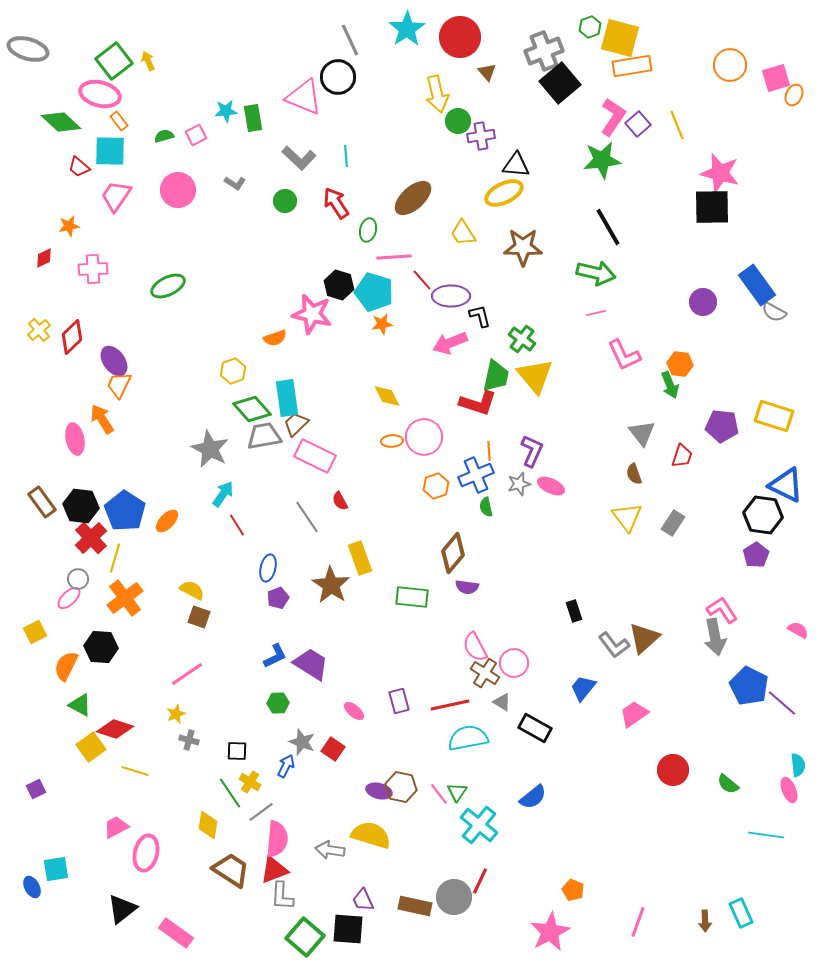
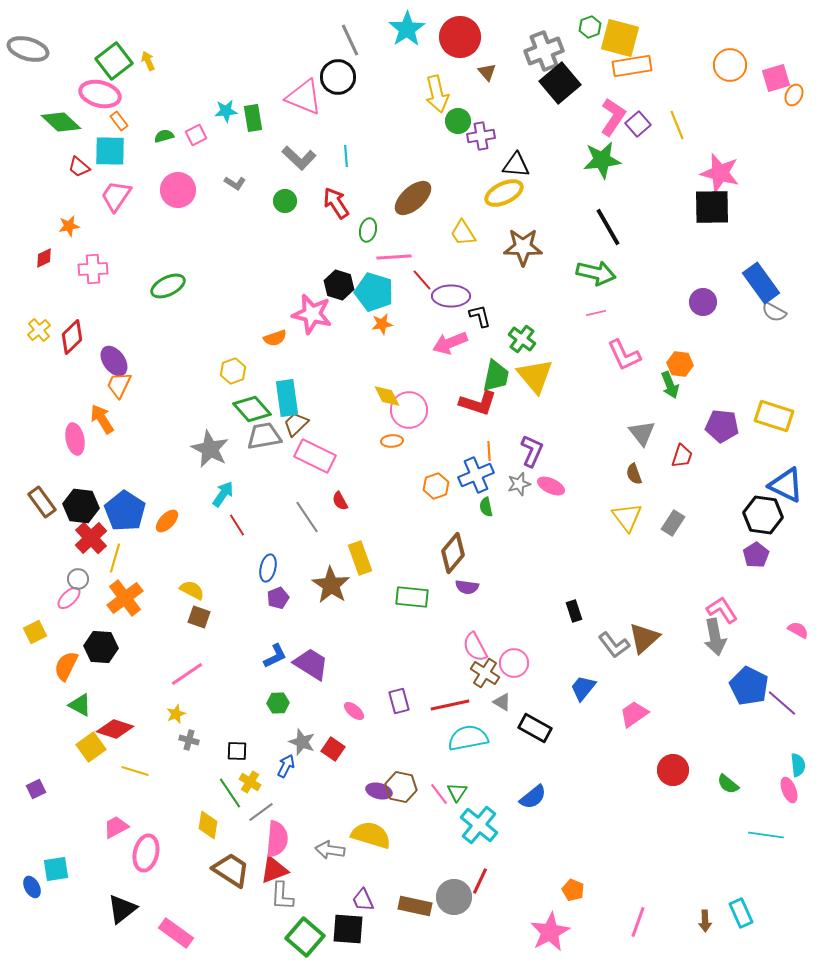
blue rectangle at (757, 285): moved 4 px right, 2 px up
pink circle at (424, 437): moved 15 px left, 27 px up
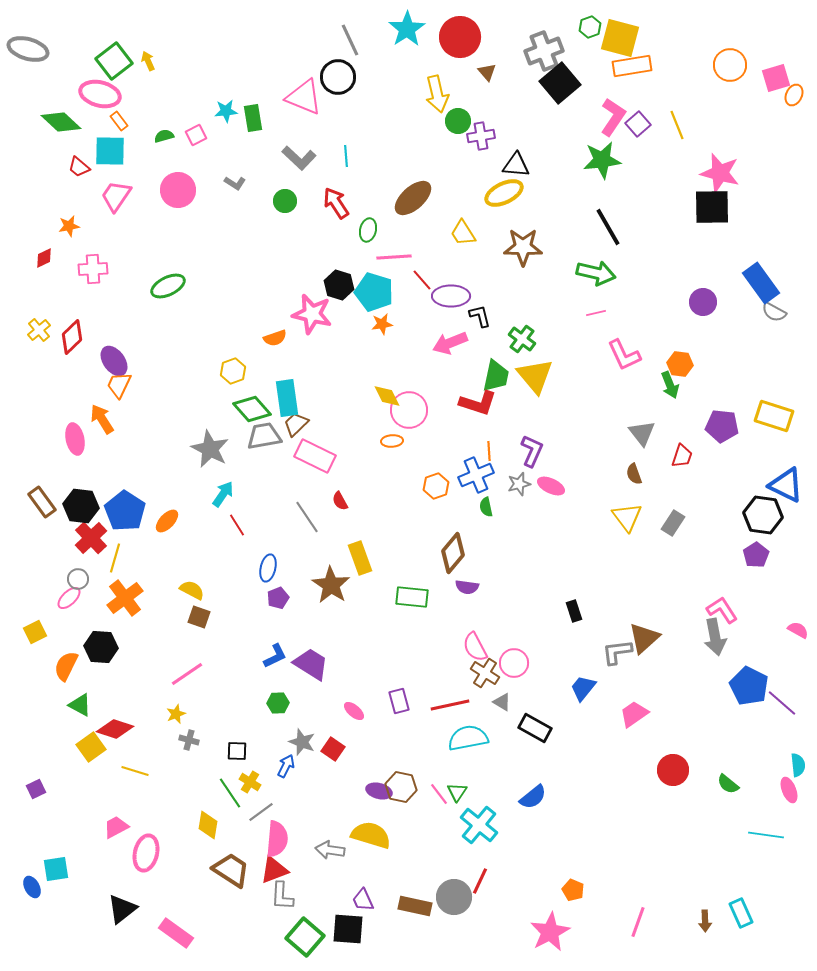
gray L-shape at (614, 645): moved 3 px right, 7 px down; rotated 120 degrees clockwise
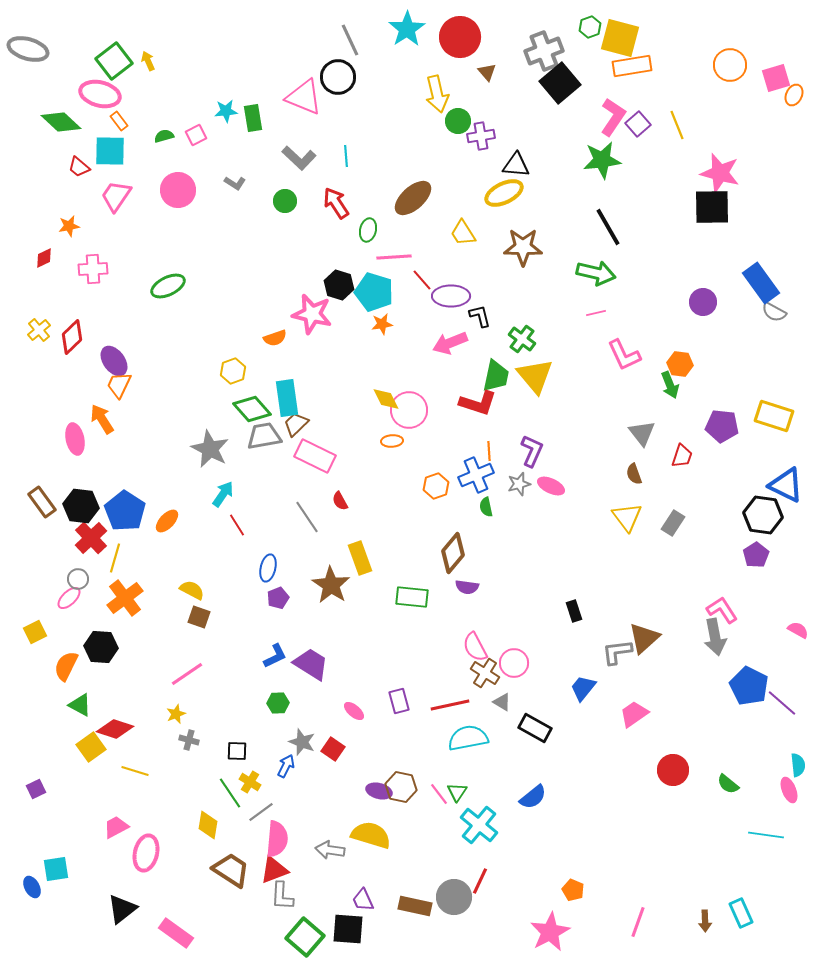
yellow diamond at (387, 396): moved 1 px left, 3 px down
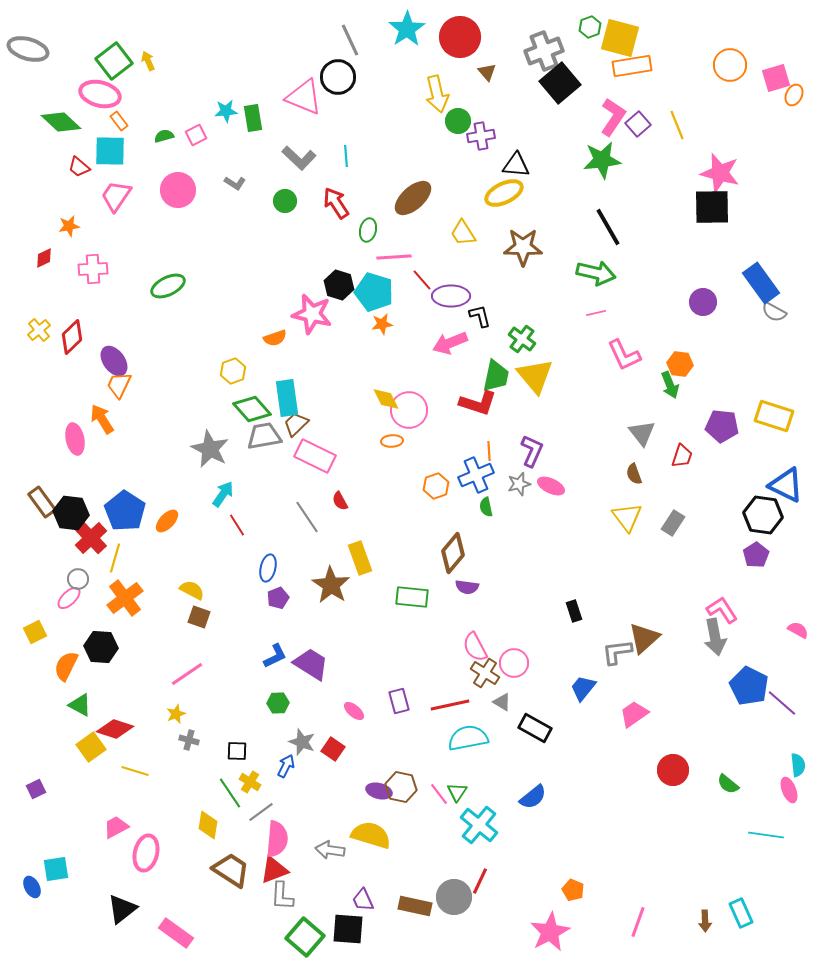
black hexagon at (81, 506): moved 10 px left, 7 px down
